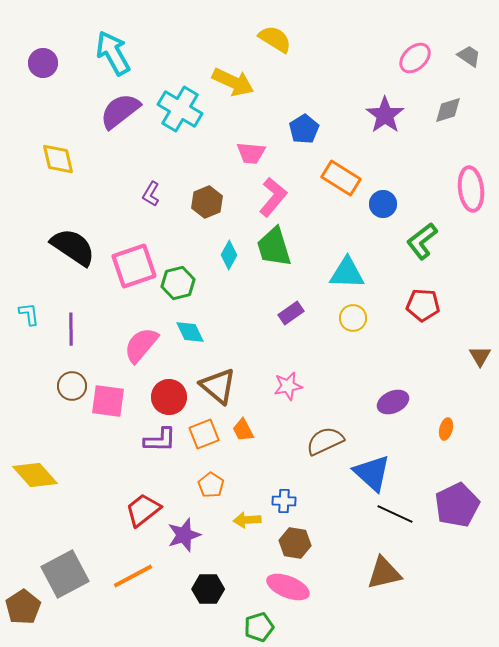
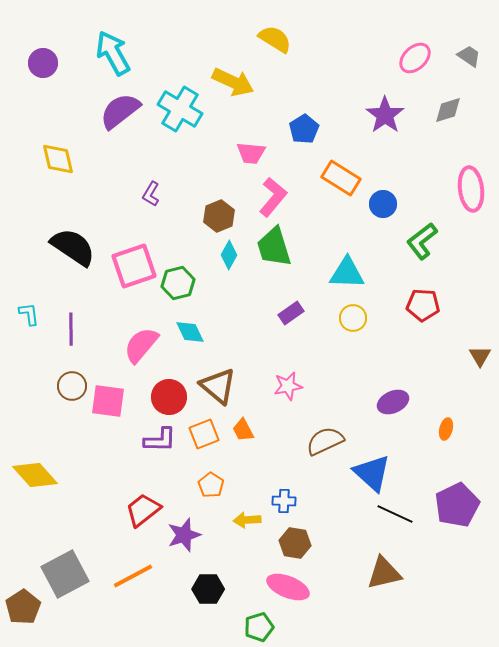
brown hexagon at (207, 202): moved 12 px right, 14 px down
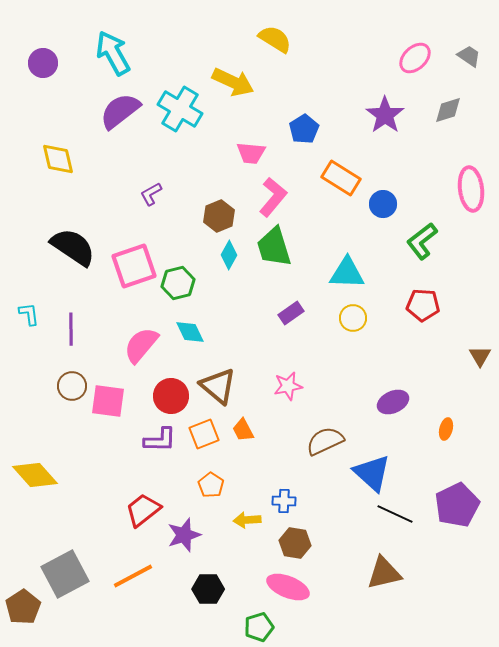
purple L-shape at (151, 194): rotated 30 degrees clockwise
red circle at (169, 397): moved 2 px right, 1 px up
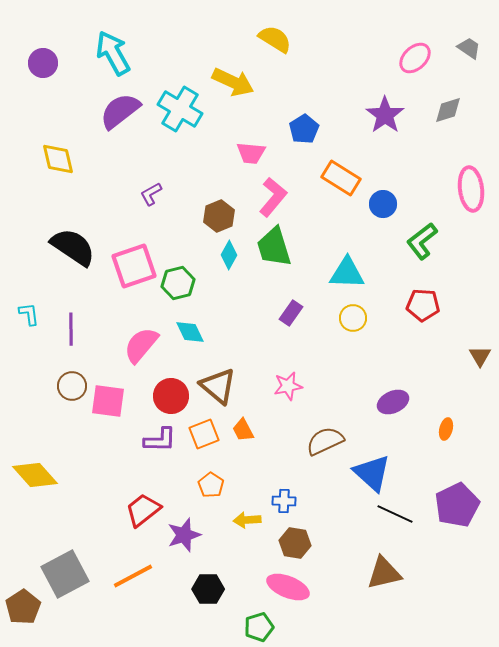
gray trapezoid at (469, 56): moved 8 px up
purple rectangle at (291, 313): rotated 20 degrees counterclockwise
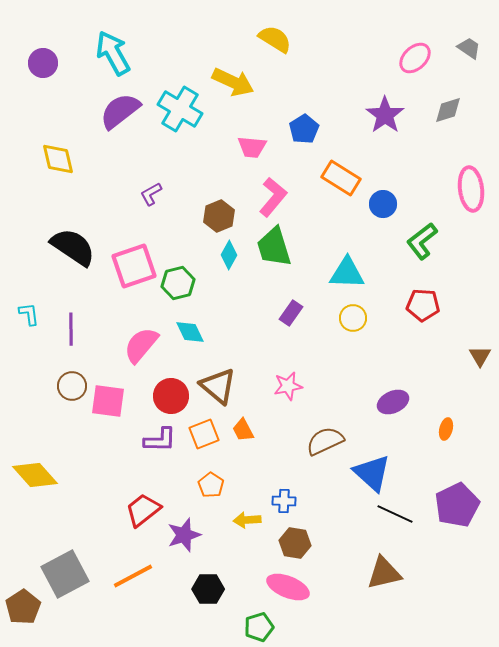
pink trapezoid at (251, 153): moved 1 px right, 6 px up
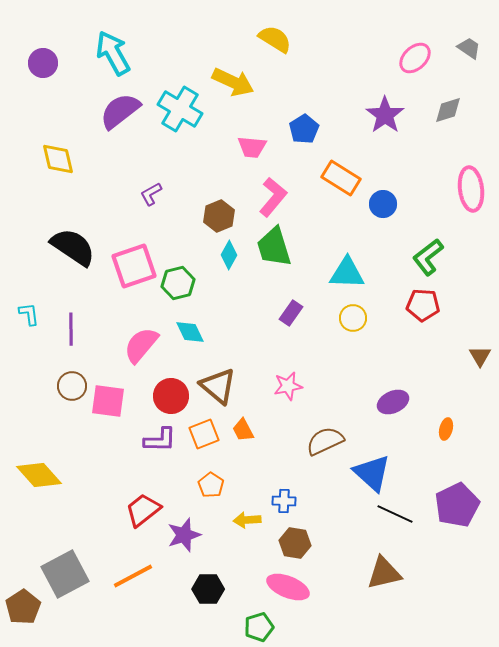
green L-shape at (422, 241): moved 6 px right, 16 px down
yellow diamond at (35, 475): moved 4 px right
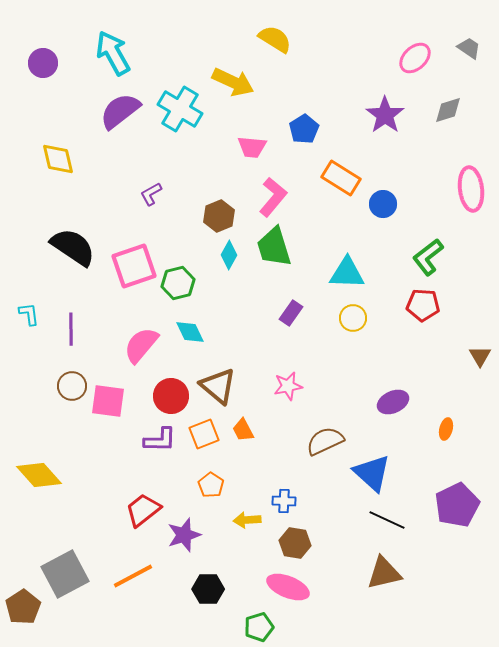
black line at (395, 514): moved 8 px left, 6 px down
